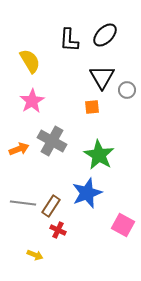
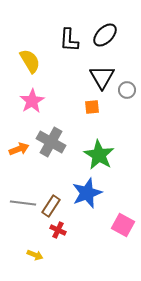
gray cross: moved 1 px left, 1 px down
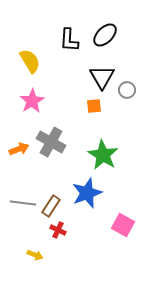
orange square: moved 2 px right, 1 px up
green star: moved 4 px right
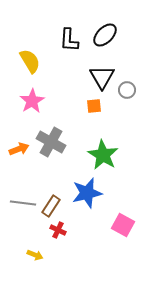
blue star: rotated 8 degrees clockwise
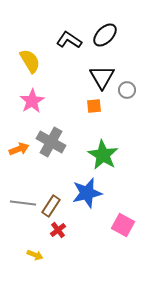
black L-shape: rotated 120 degrees clockwise
red cross: rotated 28 degrees clockwise
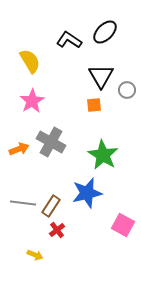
black ellipse: moved 3 px up
black triangle: moved 1 px left, 1 px up
orange square: moved 1 px up
red cross: moved 1 px left
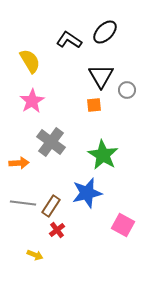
gray cross: rotated 8 degrees clockwise
orange arrow: moved 14 px down; rotated 18 degrees clockwise
